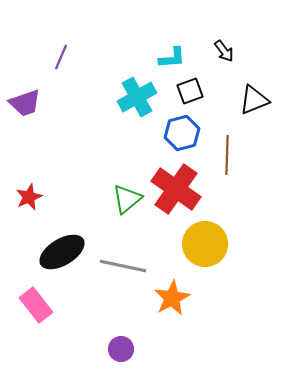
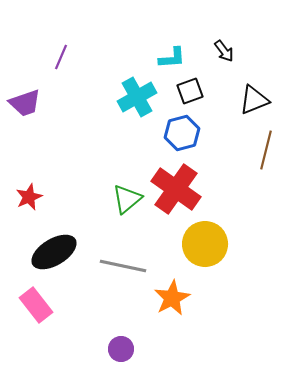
brown line: moved 39 px right, 5 px up; rotated 12 degrees clockwise
black ellipse: moved 8 px left
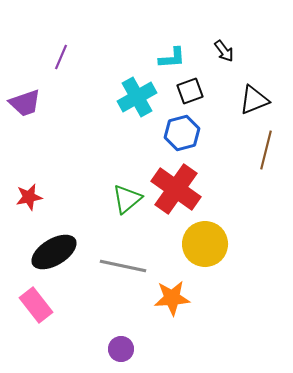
red star: rotated 12 degrees clockwise
orange star: rotated 24 degrees clockwise
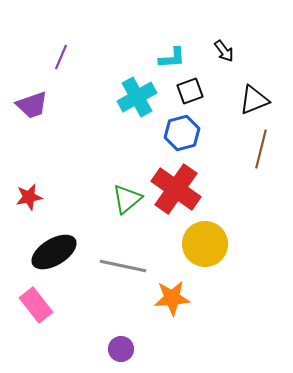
purple trapezoid: moved 7 px right, 2 px down
brown line: moved 5 px left, 1 px up
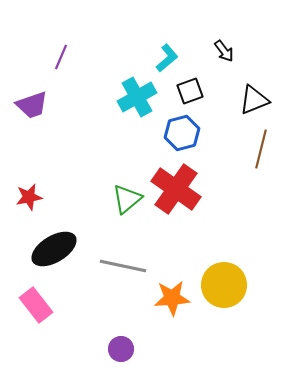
cyan L-shape: moved 5 px left; rotated 36 degrees counterclockwise
yellow circle: moved 19 px right, 41 px down
black ellipse: moved 3 px up
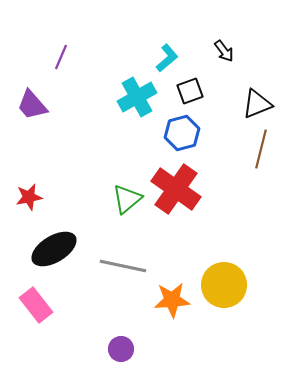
black triangle: moved 3 px right, 4 px down
purple trapezoid: rotated 68 degrees clockwise
orange star: moved 2 px down
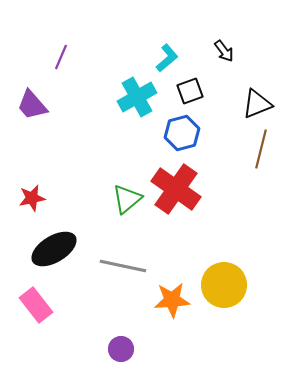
red star: moved 3 px right, 1 px down
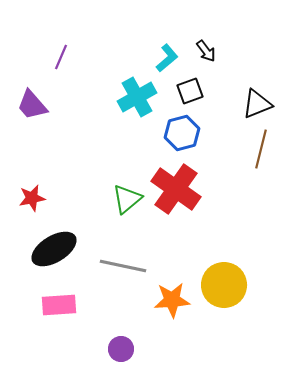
black arrow: moved 18 px left
pink rectangle: moved 23 px right; rotated 56 degrees counterclockwise
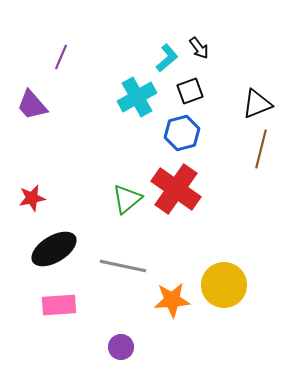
black arrow: moved 7 px left, 3 px up
purple circle: moved 2 px up
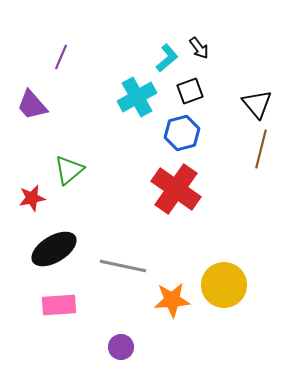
black triangle: rotated 48 degrees counterclockwise
green triangle: moved 58 px left, 29 px up
